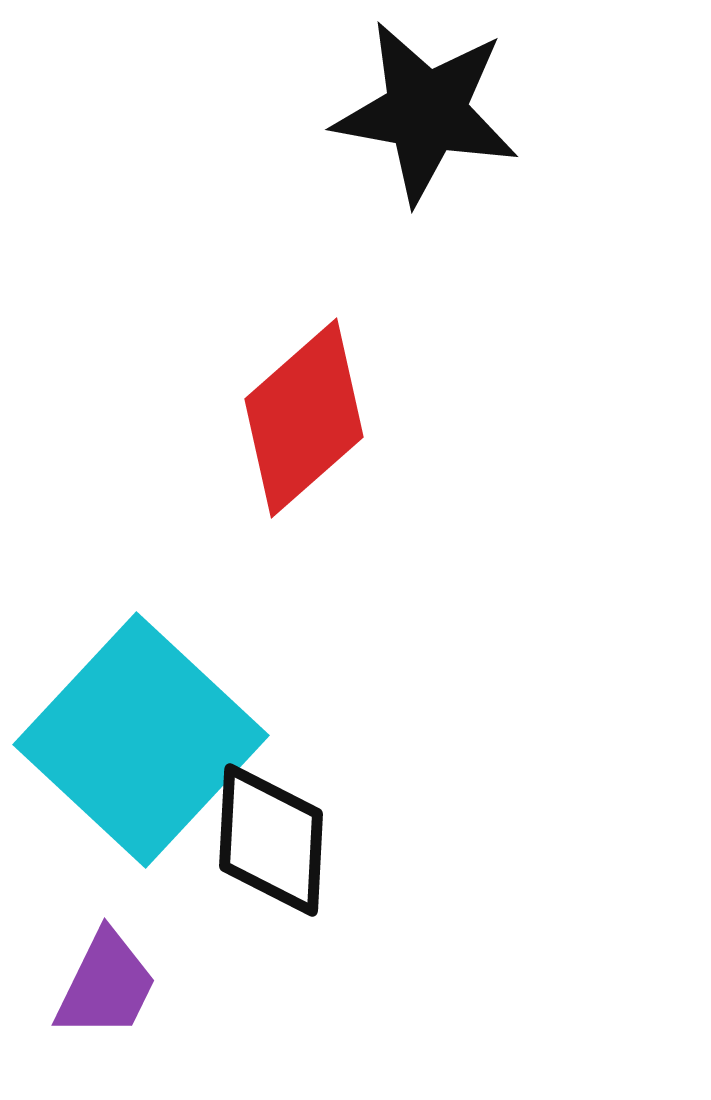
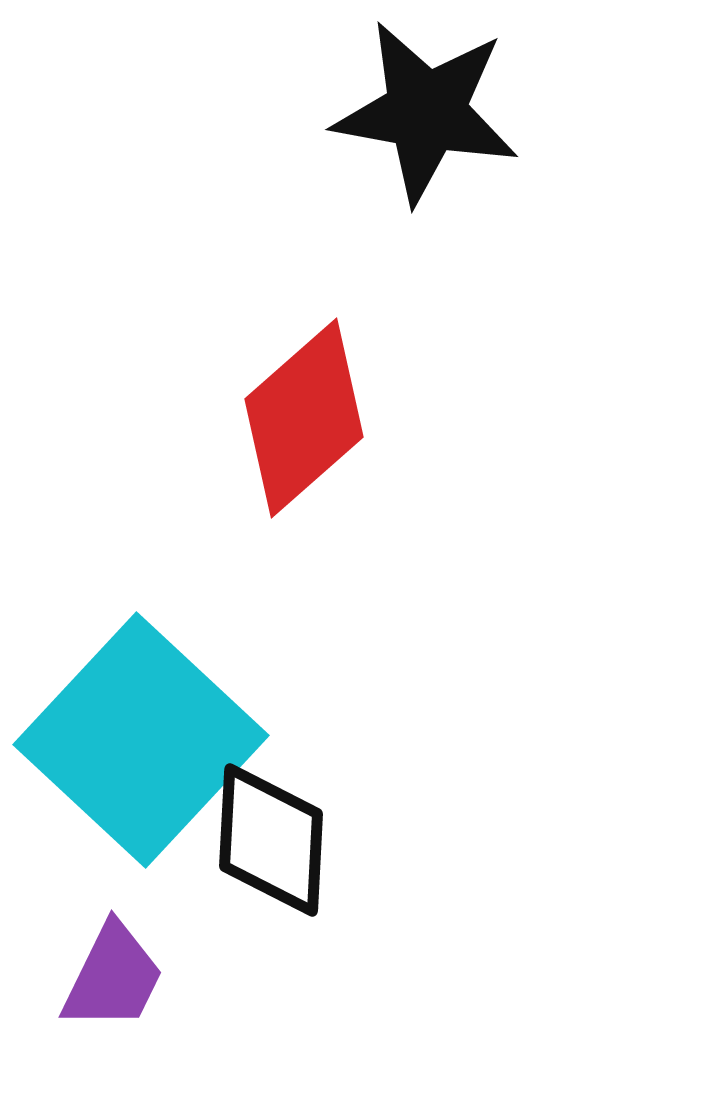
purple trapezoid: moved 7 px right, 8 px up
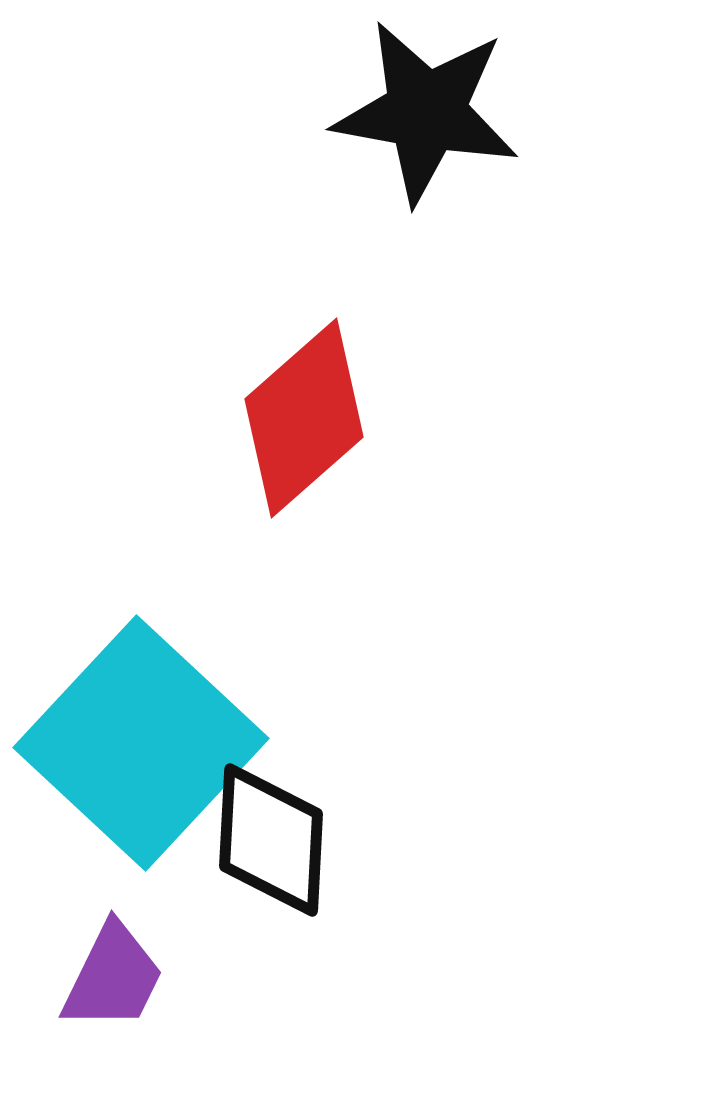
cyan square: moved 3 px down
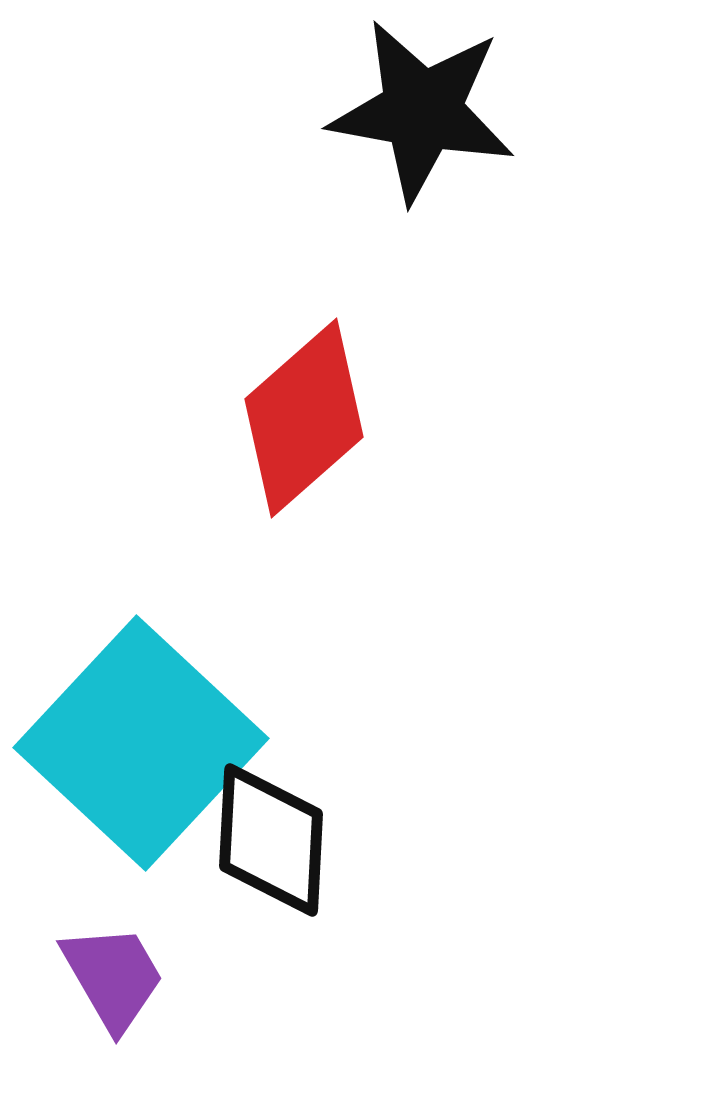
black star: moved 4 px left, 1 px up
purple trapezoid: rotated 56 degrees counterclockwise
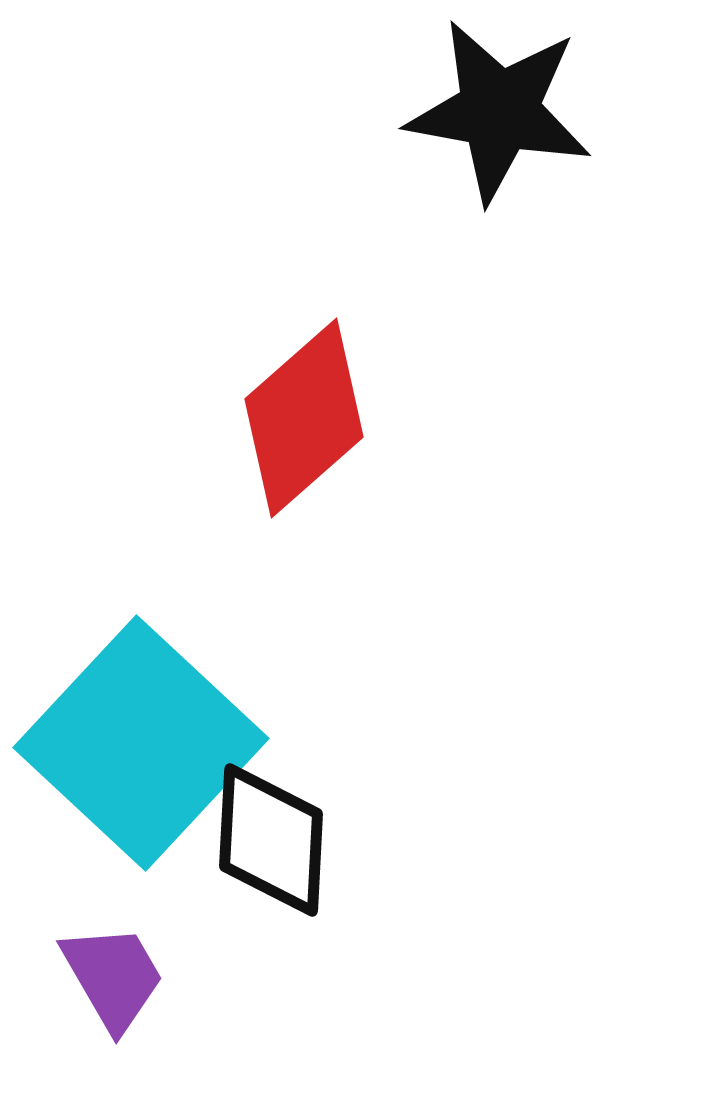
black star: moved 77 px right
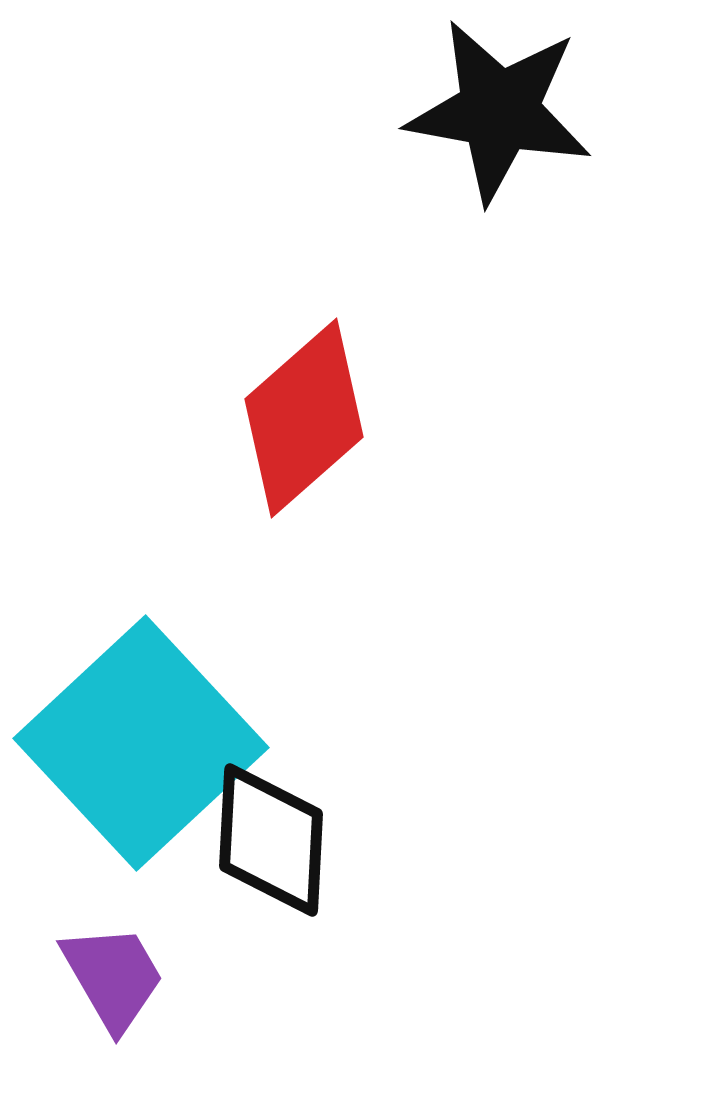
cyan square: rotated 4 degrees clockwise
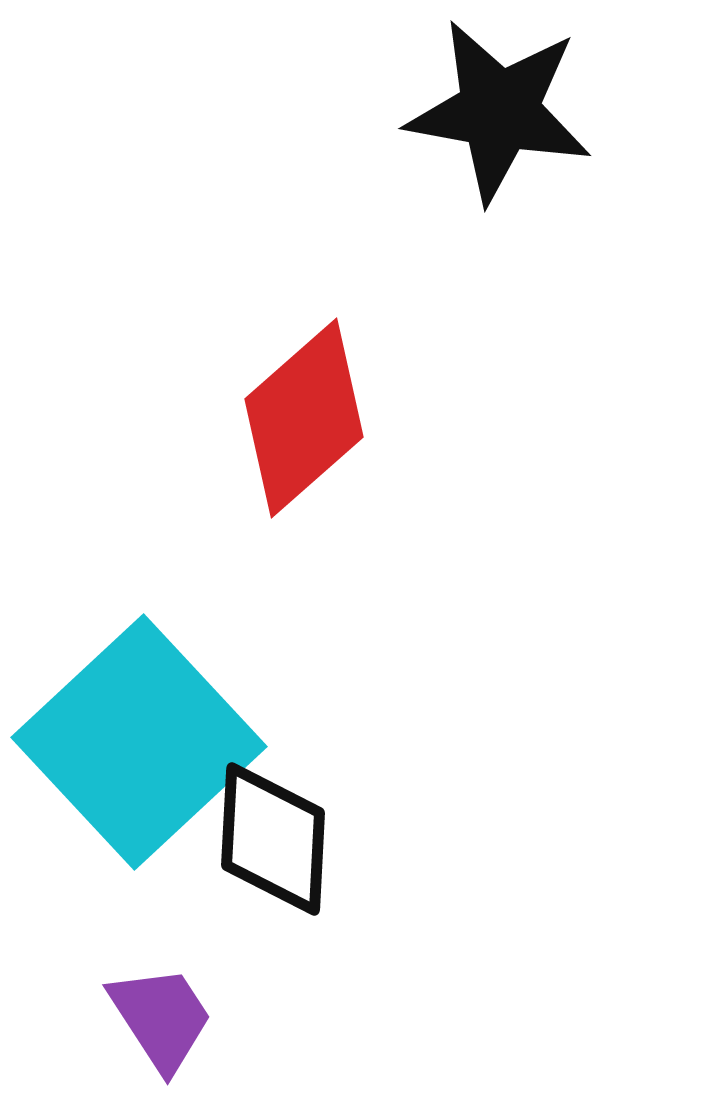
cyan square: moved 2 px left, 1 px up
black diamond: moved 2 px right, 1 px up
purple trapezoid: moved 48 px right, 41 px down; rotated 3 degrees counterclockwise
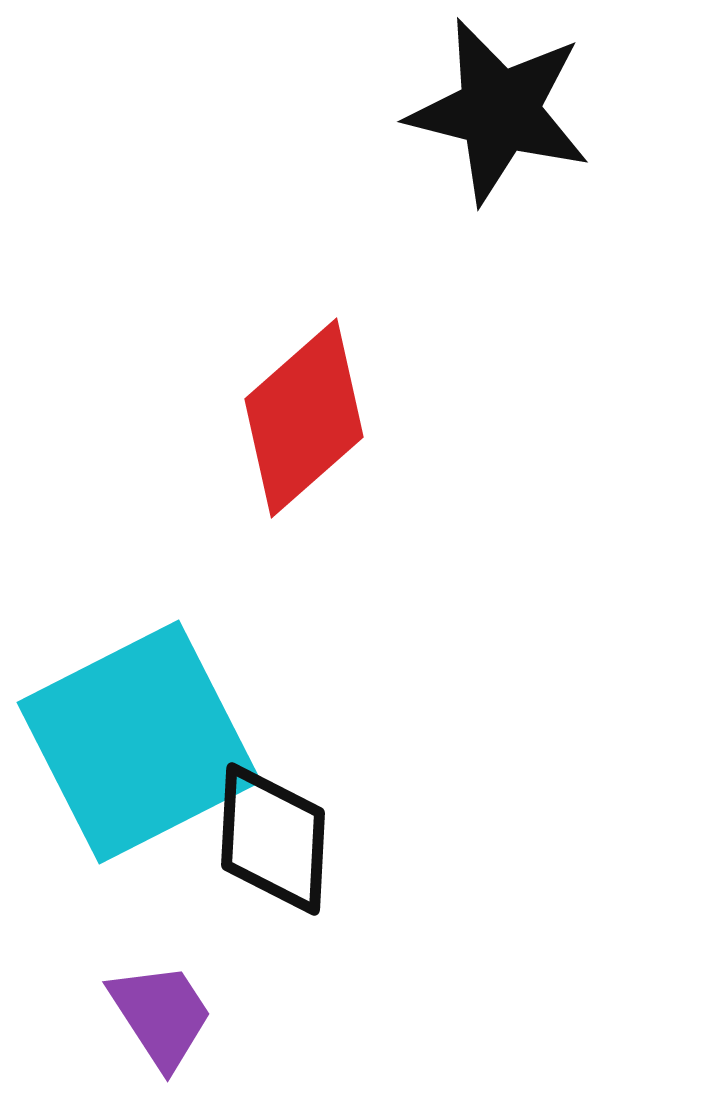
black star: rotated 4 degrees clockwise
cyan square: rotated 16 degrees clockwise
purple trapezoid: moved 3 px up
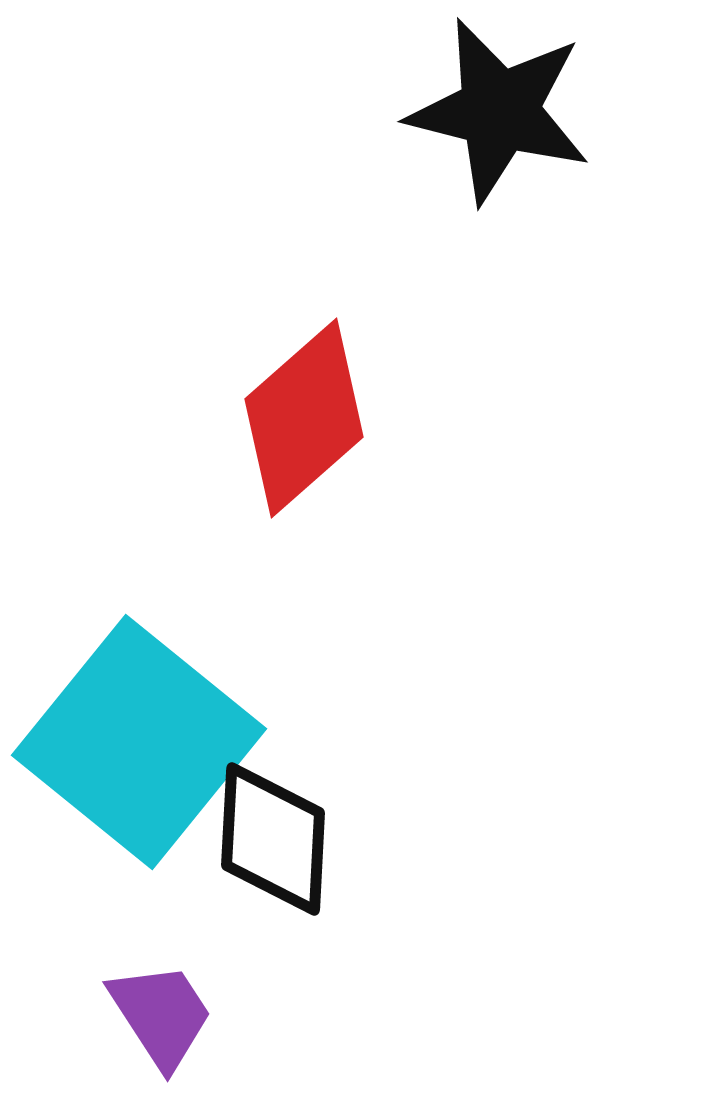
cyan square: rotated 24 degrees counterclockwise
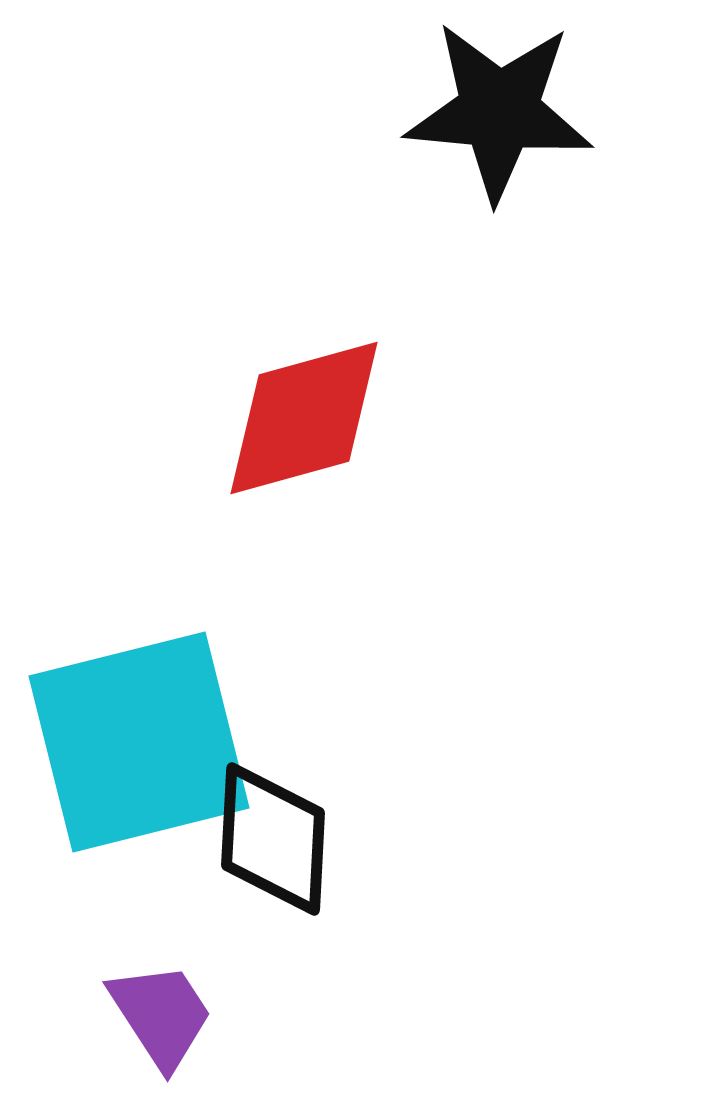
black star: rotated 9 degrees counterclockwise
red diamond: rotated 26 degrees clockwise
cyan square: rotated 37 degrees clockwise
